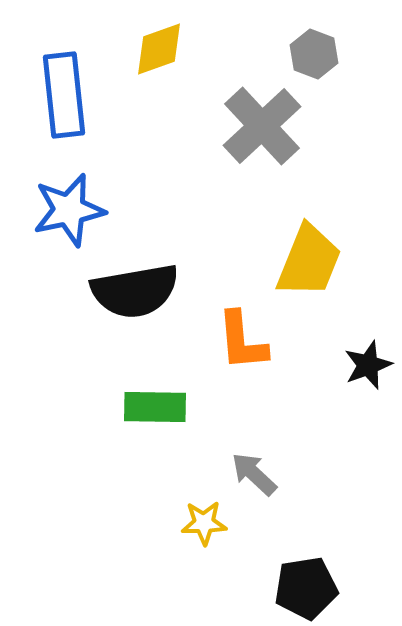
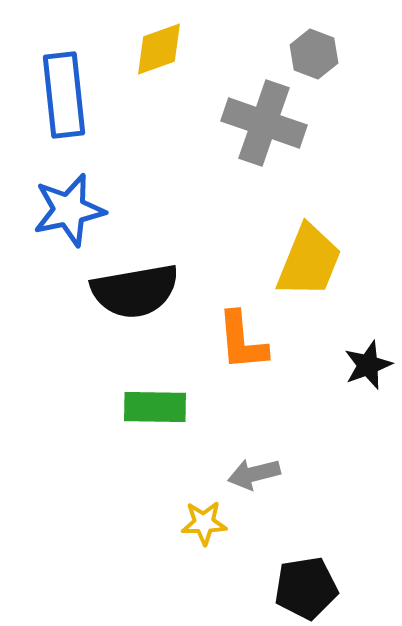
gray cross: moved 2 px right, 3 px up; rotated 28 degrees counterclockwise
gray arrow: rotated 57 degrees counterclockwise
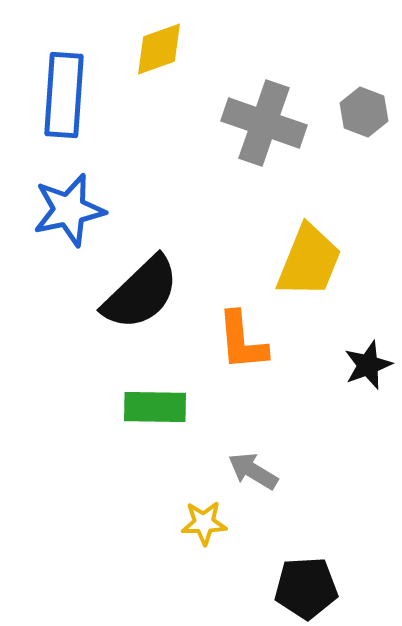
gray hexagon: moved 50 px right, 58 px down
blue rectangle: rotated 10 degrees clockwise
black semicircle: moved 6 px right, 2 px down; rotated 34 degrees counterclockwise
gray arrow: moved 1 px left, 3 px up; rotated 45 degrees clockwise
black pentagon: rotated 6 degrees clockwise
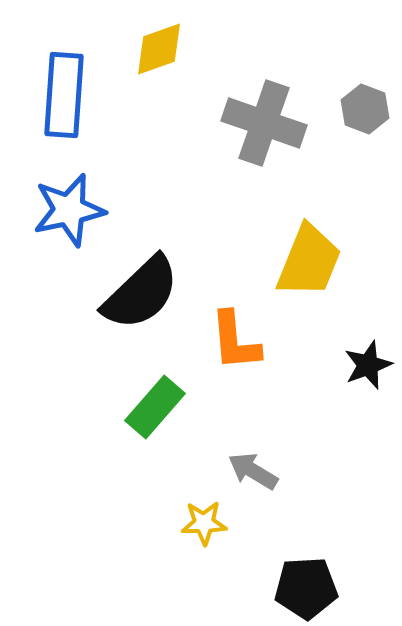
gray hexagon: moved 1 px right, 3 px up
orange L-shape: moved 7 px left
green rectangle: rotated 50 degrees counterclockwise
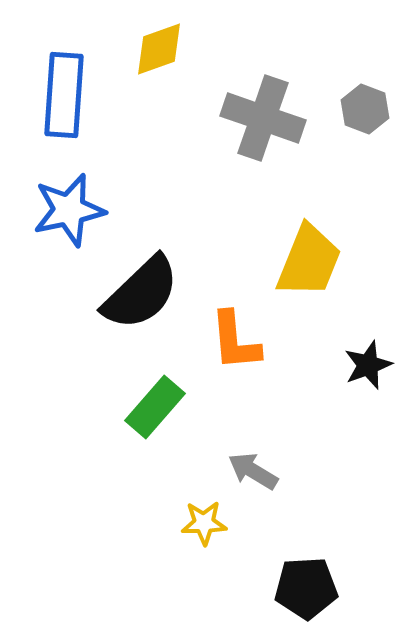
gray cross: moved 1 px left, 5 px up
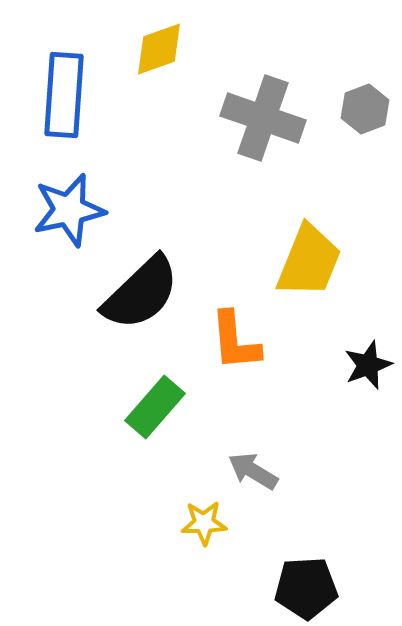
gray hexagon: rotated 18 degrees clockwise
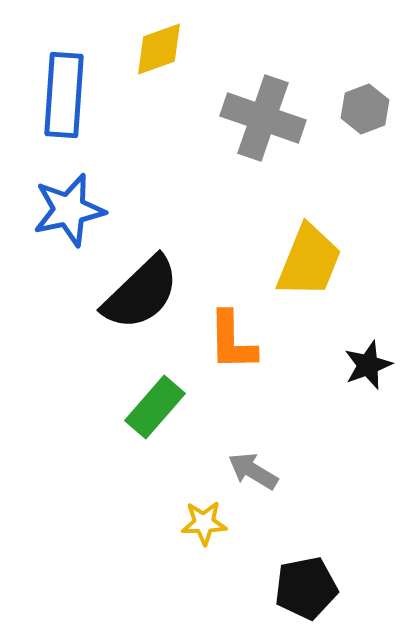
orange L-shape: moved 3 px left; rotated 4 degrees clockwise
black pentagon: rotated 8 degrees counterclockwise
